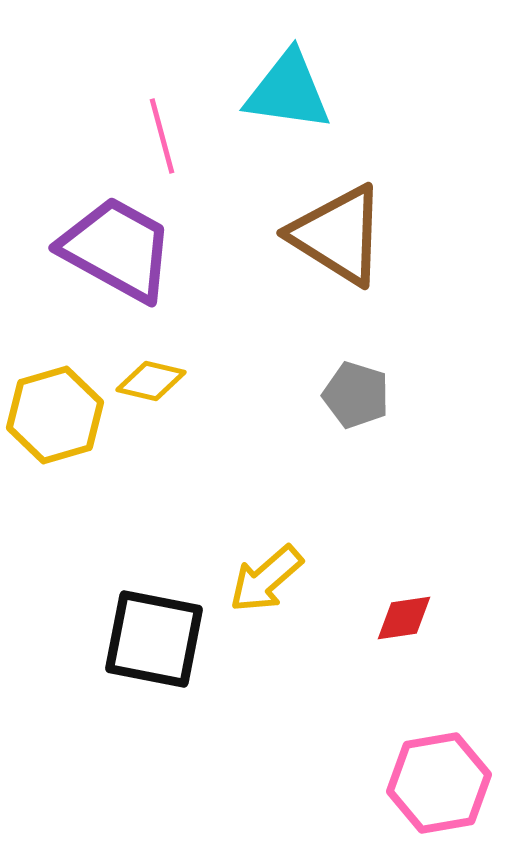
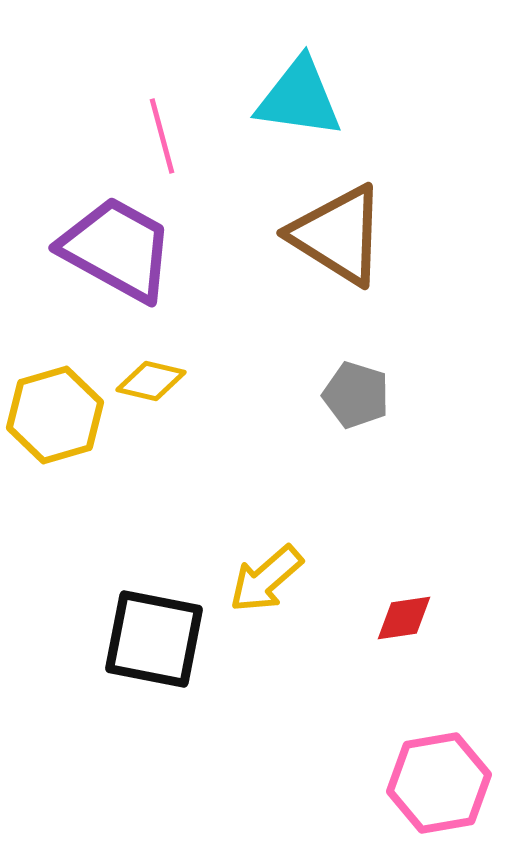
cyan triangle: moved 11 px right, 7 px down
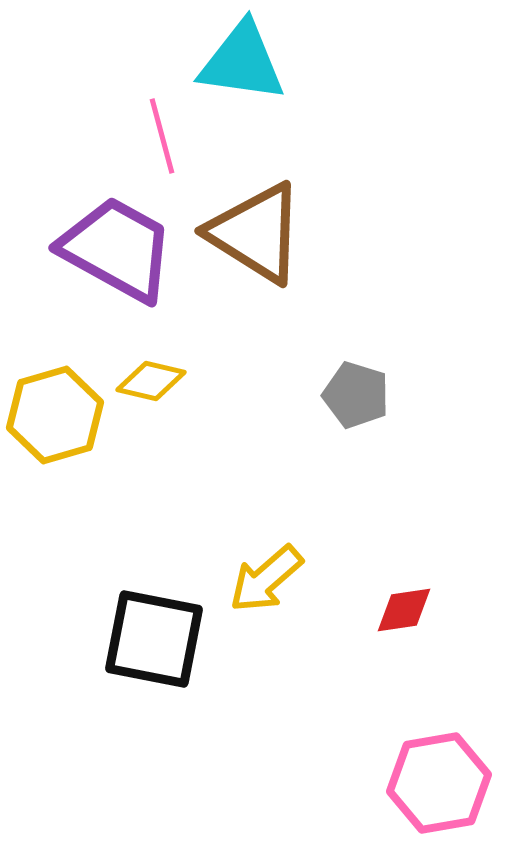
cyan triangle: moved 57 px left, 36 px up
brown triangle: moved 82 px left, 2 px up
red diamond: moved 8 px up
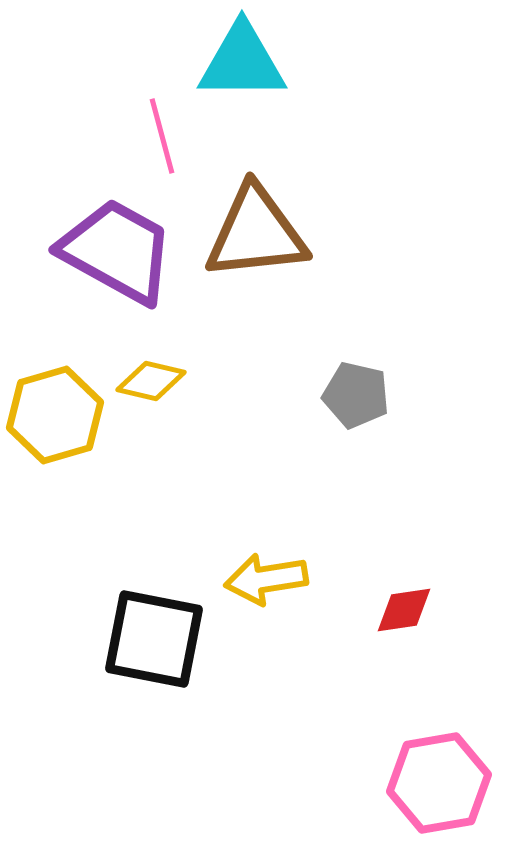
cyan triangle: rotated 8 degrees counterclockwise
brown triangle: rotated 38 degrees counterclockwise
purple trapezoid: moved 2 px down
gray pentagon: rotated 4 degrees counterclockwise
yellow arrow: rotated 32 degrees clockwise
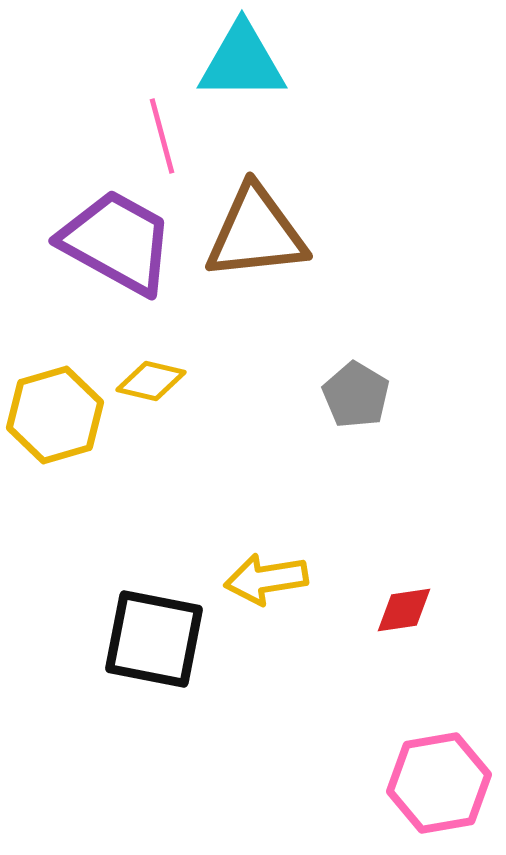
purple trapezoid: moved 9 px up
gray pentagon: rotated 18 degrees clockwise
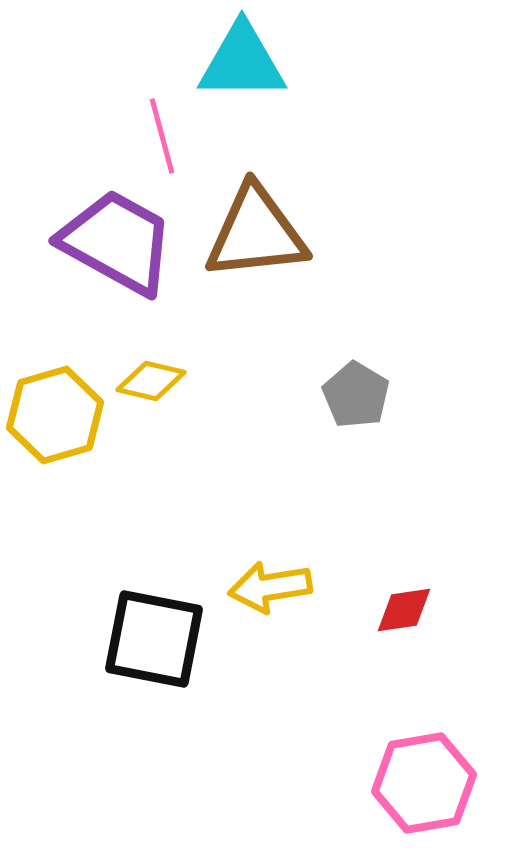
yellow arrow: moved 4 px right, 8 px down
pink hexagon: moved 15 px left
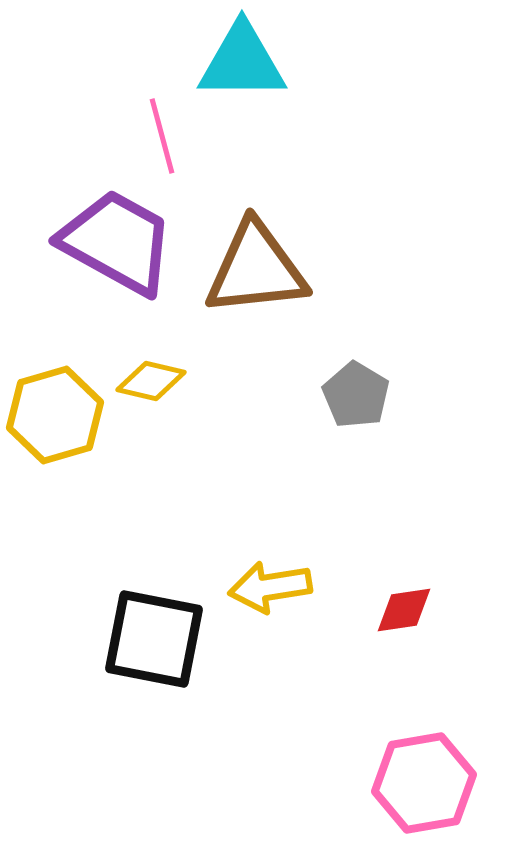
brown triangle: moved 36 px down
